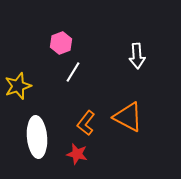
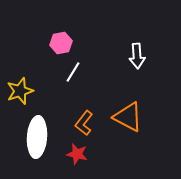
pink hexagon: rotated 10 degrees clockwise
yellow star: moved 2 px right, 5 px down
orange L-shape: moved 2 px left
white ellipse: rotated 9 degrees clockwise
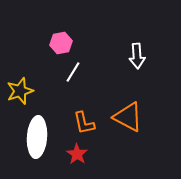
orange L-shape: rotated 50 degrees counterclockwise
red star: rotated 20 degrees clockwise
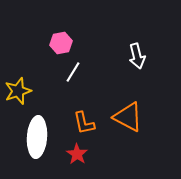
white arrow: rotated 10 degrees counterclockwise
yellow star: moved 2 px left
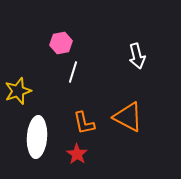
white line: rotated 15 degrees counterclockwise
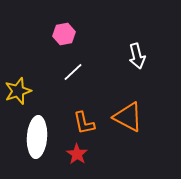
pink hexagon: moved 3 px right, 9 px up
white line: rotated 30 degrees clockwise
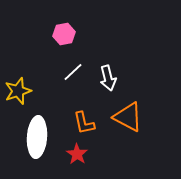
white arrow: moved 29 px left, 22 px down
